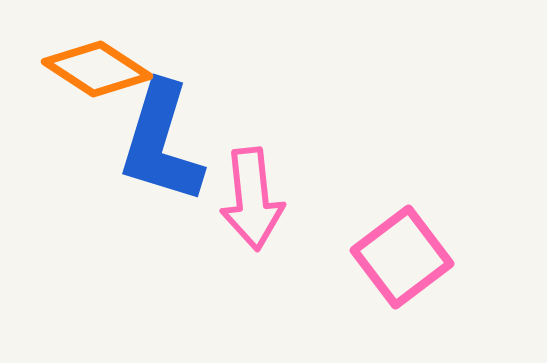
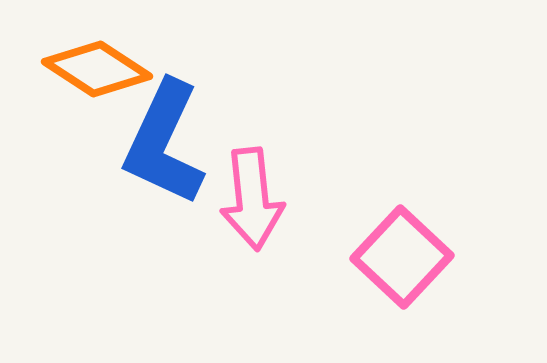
blue L-shape: moved 3 px right; rotated 8 degrees clockwise
pink square: rotated 10 degrees counterclockwise
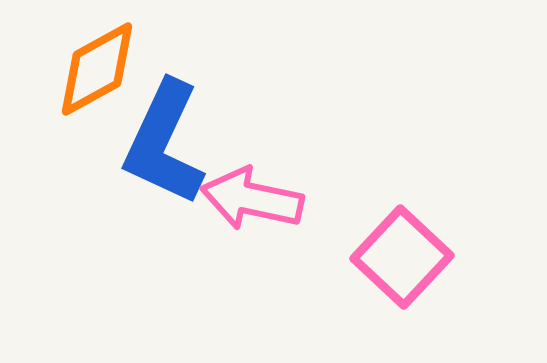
orange diamond: rotated 62 degrees counterclockwise
pink arrow: rotated 108 degrees clockwise
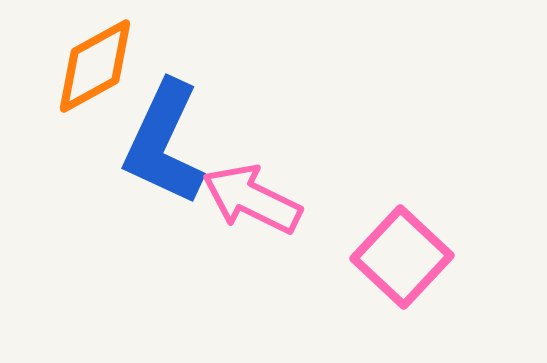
orange diamond: moved 2 px left, 3 px up
pink arrow: rotated 14 degrees clockwise
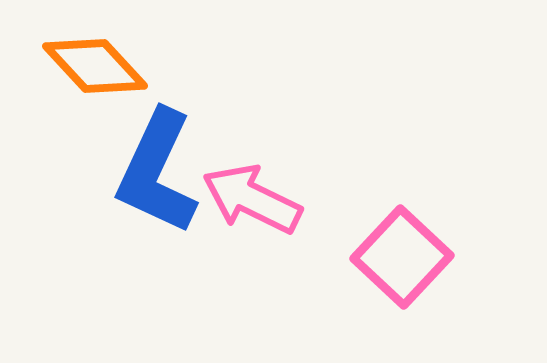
orange diamond: rotated 76 degrees clockwise
blue L-shape: moved 7 px left, 29 px down
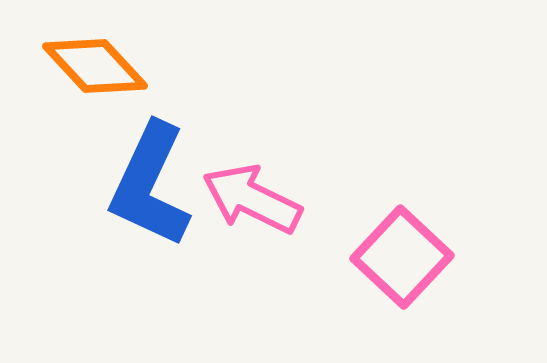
blue L-shape: moved 7 px left, 13 px down
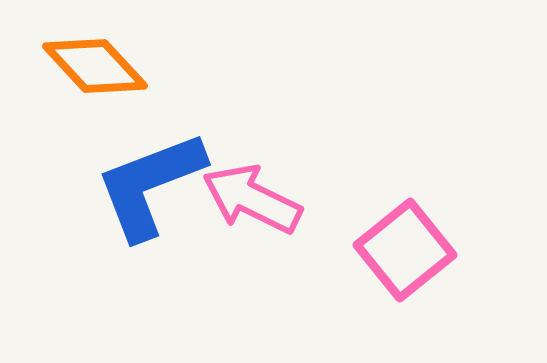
blue L-shape: rotated 44 degrees clockwise
pink square: moved 3 px right, 7 px up; rotated 8 degrees clockwise
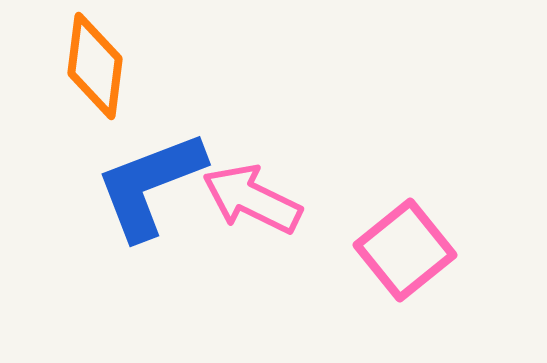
orange diamond: rotated 50 degrees clockwise
